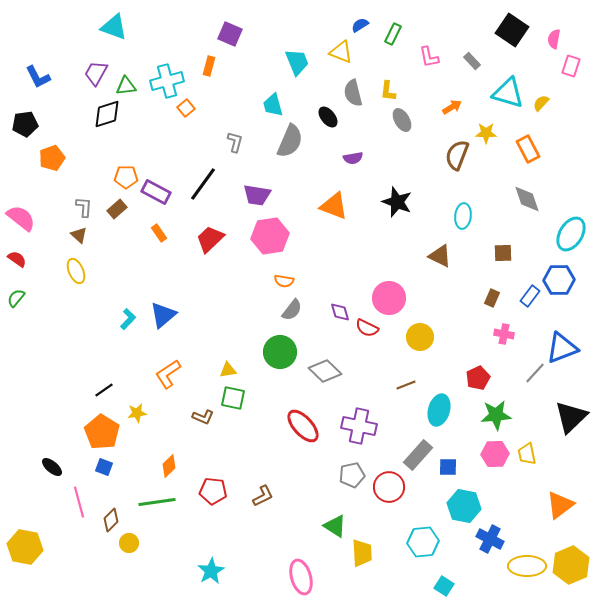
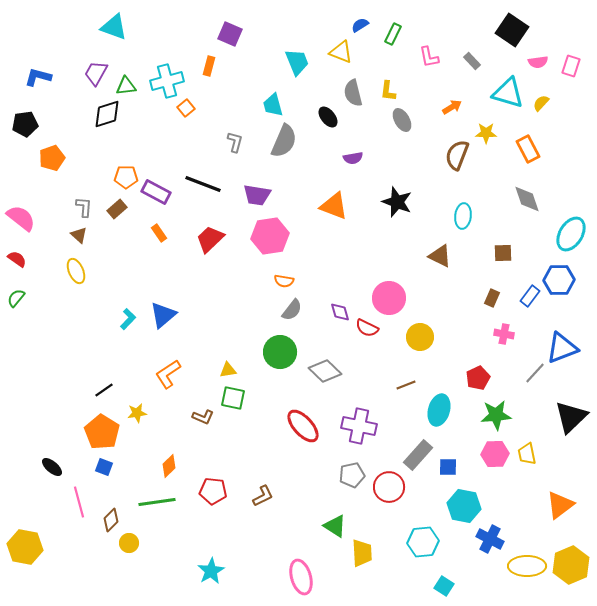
pink semicircle at (554, 39): moved 16 px left, 23 px down; rotated 108 degrees counterclockwise
blue L-shape at (38, 77): rotated 132 degrees clockwise
gray semicircle at (290, 141): moved 6 px left
black line at (203, 184): rotated 75 degrees clockwise
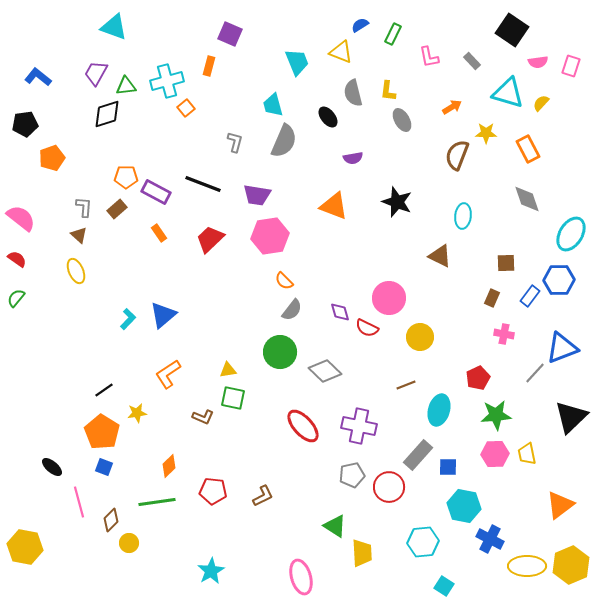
blue L-shape at (38, 77): rotated 24 degrees clockwise
brown square at (503, 253): moved 3 px right, 10 px down
orange semicircle at (284, 281): rotated 36 degrees clockwise
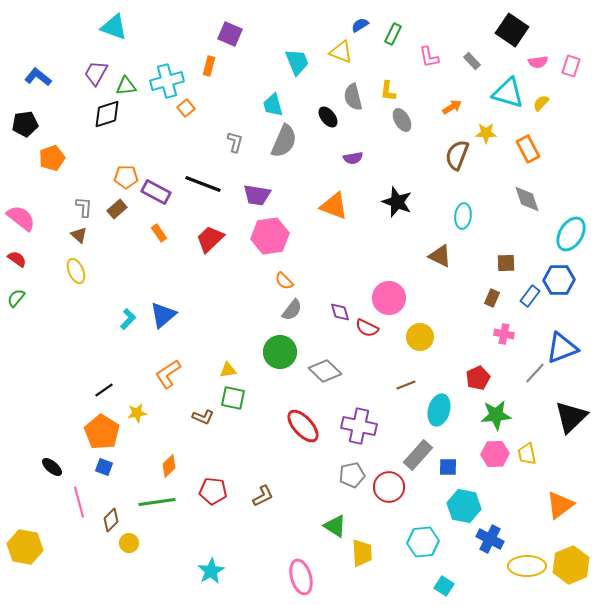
gray semicircle at (353, 93): moved 4 px down
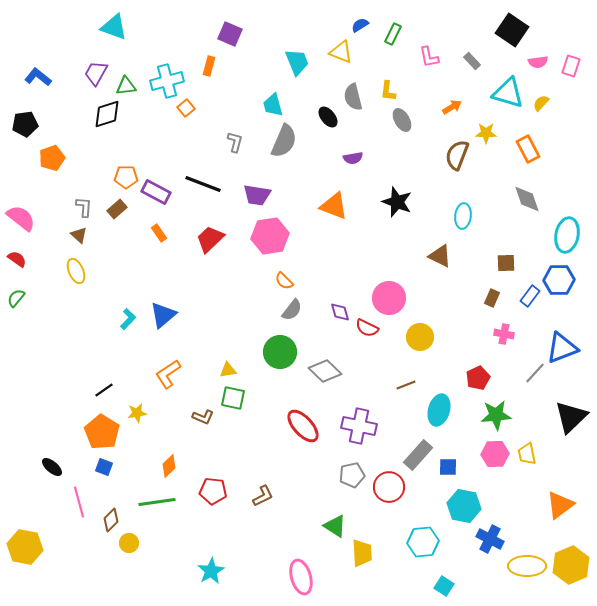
cyan ellipse at (571, 234): moved 4 px left, 1 px down; rotated 20 degrees counterclockwise
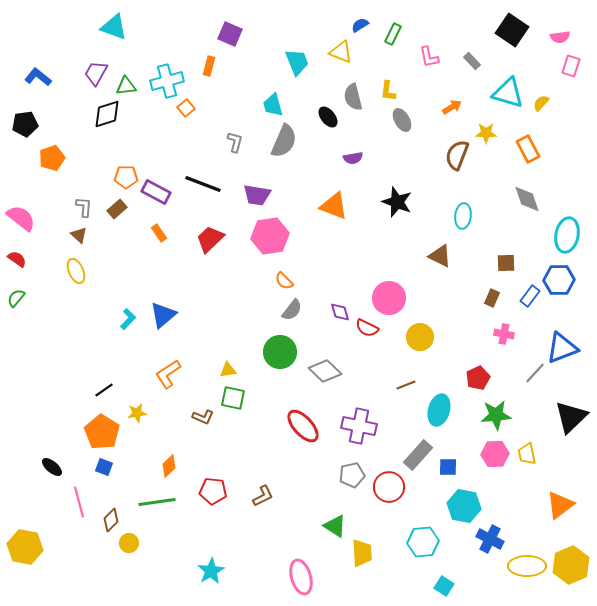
pink semicircle at (538, 62): moved 22 px right, 25 px up
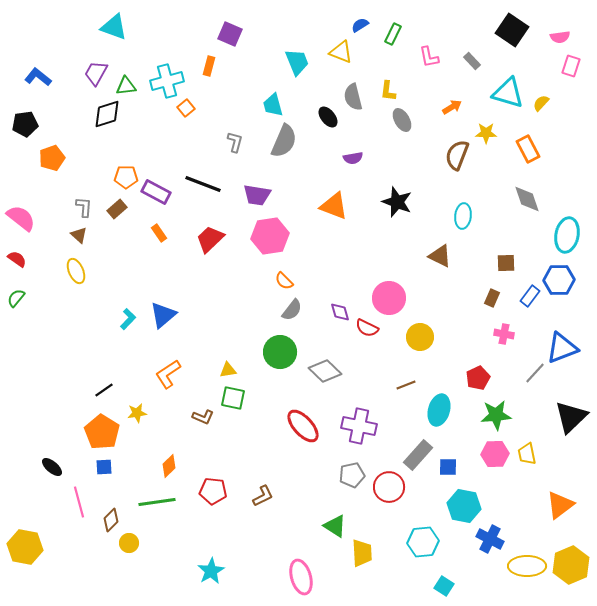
blue square at (104, 467): rotated 24 degrees counterclockwise
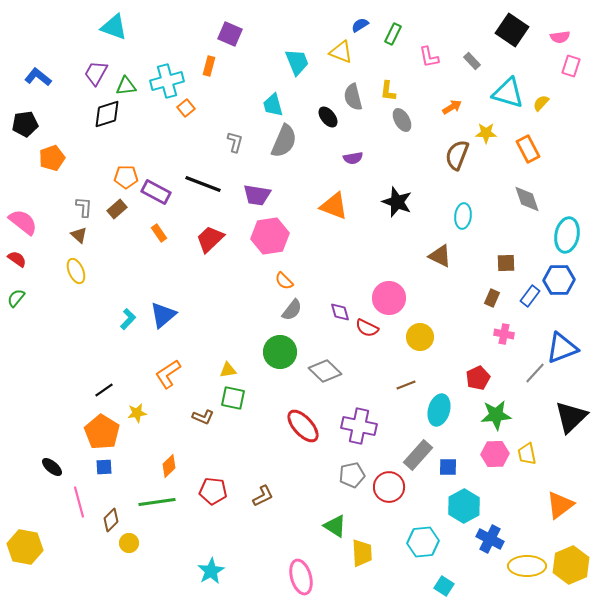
pink semicircle at (21, 218): moved 2 px right, 4 px down
cyan hexagon at (464, 506): rotated 20 degrees clockwise
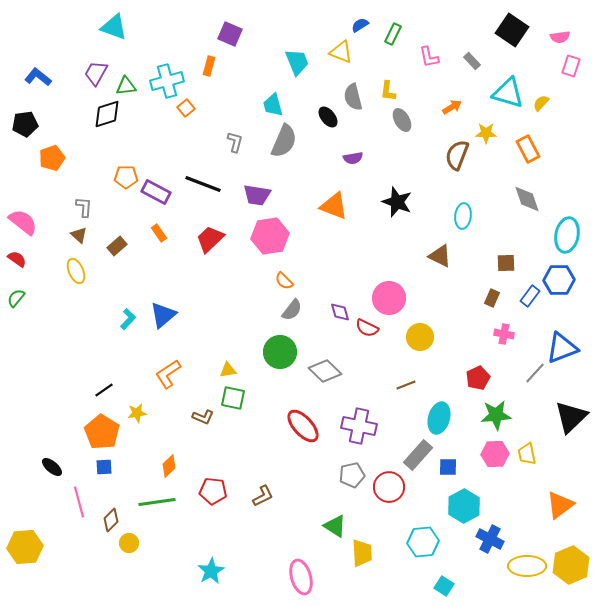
brown rectangle at (117, 209): moved 37 px down
cyan ellipse at (439, 410): moved 8 px down
yellow hexagon at (25, 547): rotated 16 degrees counterclockwise
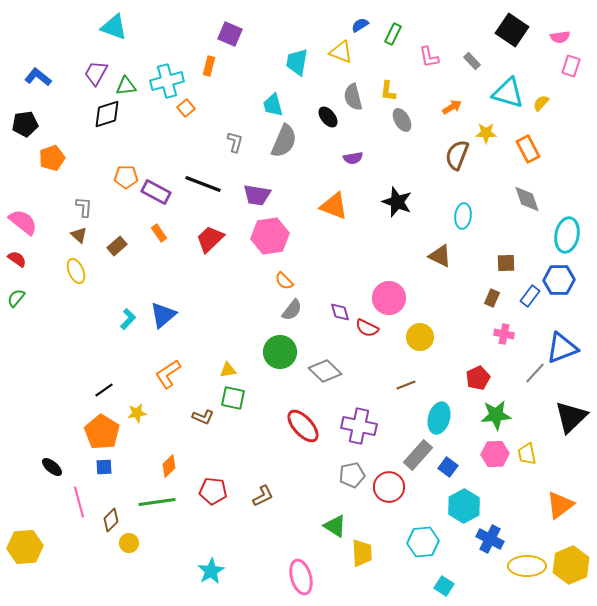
cyan trapezoid at (297, 62): rotated 148 degrees counterclockwise
blue square at (448, 467): rotated 36 degrees clockwise
